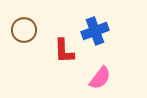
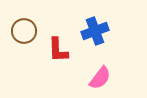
brown circle: moved 1 px down
red L-shape: moved 6 px left, 1 px up
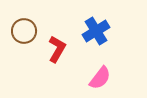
blue cross: moved 1 px right; rotated 12 degrees counterclockwise
red L-shape: moved 1 px left, 1 px up; rotated 148 degrees counterclockwise
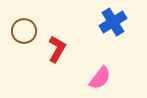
blue cross: moved 17 px right, 9 px up
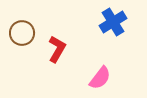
brown circle: moved 2 px left, 2 px down
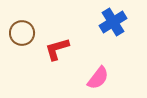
red L-shape: rotated 136 degrees counterclockwise
pink semicircle: moved 2 px left
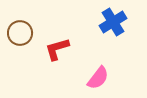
brown circle: moved 2 px left
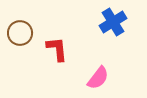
red L-shape: rotated 100 degrees clockwise
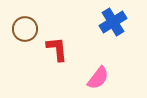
brown circle: moved 5 px right, 4 px up
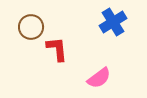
brown circle: moved 6 px right, 2 px up
pink semicircle: moved 1 px right; rotated 15 degrees clockwise
